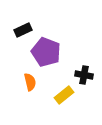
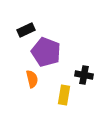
black rectangle: moved 3 px right
orange semicircle: moved 2 px right, 3 px up
yellow rectangle: rotated 42 degrees counterclockwise
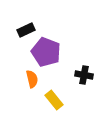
yellow rectangle: moved 10 px left, 5 px down; rotated 48 degrees counterclockwise
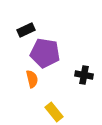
purple pentagon: moved 1 px left, 1 px down; rotated 12 degrees counterclockwise
yellow rectangle: moved 12 px down
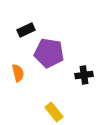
purple pentagon: moved 4 px right
black cross: rotated 18 degrees counterclockwise
orange semicircle: moved 14 px left, 6 px up
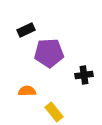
purple pentagon: rotated 12 degrees counterclockwise
orange semicircle: moved 9 px right, 18 px down; rotated 78 degrees counterclockwise
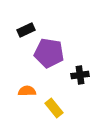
purple pentagon: rotated 12 degrees clockwise
black cross: moved 4 px left
yellow rectangle: moved 4 px up
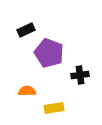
purple pentagon: rotated 12 degrees clockwise
yellow rectangle: rotated 60 degrees counterclockwise
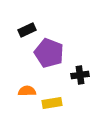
black rectangle: moved 1 px right
yellow rectangle: moved 2 px left, 5 px up
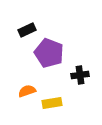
orange semicircle: rotated 18 degrees counterclockwise
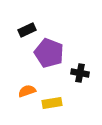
black cross: moved 2 px up; rotated 18 degrees clockwise
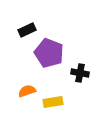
yellow rectangle: moved 1 px right, 1 px up
